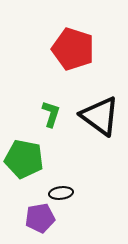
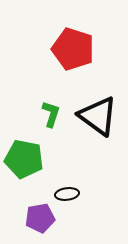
black triangle: moved 2 px left
black ellipse: moved 6 px right, 1 px down
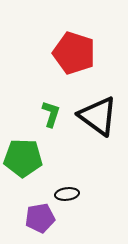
red pentagon: moved 1 px right, 4 px down
green pentagon: moved 1 px left, 1 px up; rotated 9 degrees counterclockwise
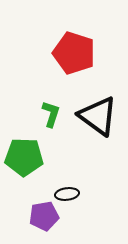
green pentagon: moved 1 px right, 1 px up
purple pentagon: moved 4 px right, 2 px up
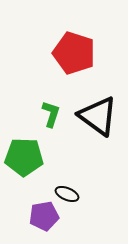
black ellipse: rotated 30 degrees clockwise
